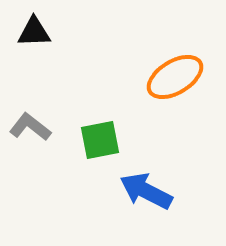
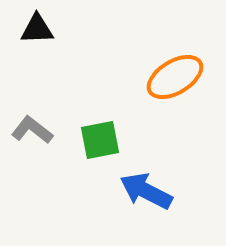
black triangle: moved 3 px right, 3 px up
gray L-shape: moved 2 px right, 3 px down
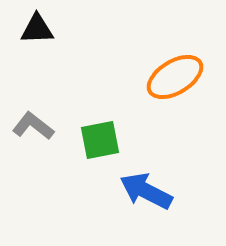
gray L-shape: moved 1 px right, 4 px up
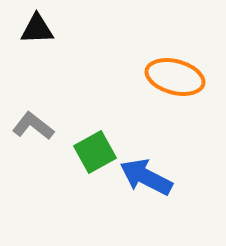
orange ellipse: rotated 46 degrees clockwise
green square: moved 5 px left, 12 px down; rotated 18 degrees counterclockwise
blue arrow: moved 14 px up
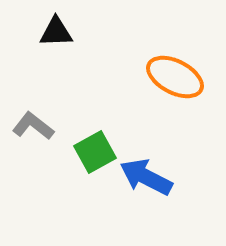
black triangle: moved 19 px right, 3 px down
orange ellipse: rotated 12 degrees clockwise
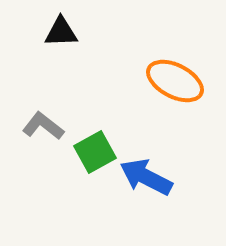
black triangle: moved 5 px right
orange ellipse: moved 4 px down
gray L-shape: moved 10 px right
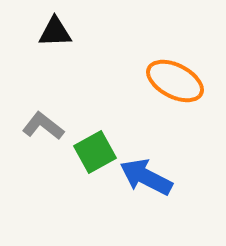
black triangle: moved 6 px left
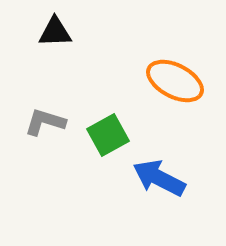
gray L-shape: moved 2 px right, 4 px up; rotated 21 degrees counterclockwise
green square: moved 13 px right, 17 px up
blue arrow: moved 13 px right, 1 px down
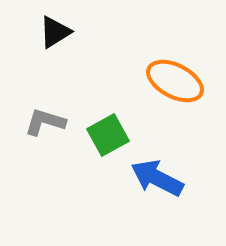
black triangle: rotated 30 degrees counterclockwise
blue arrow: moved 2 px left
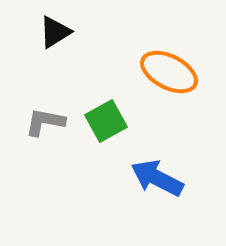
orange ellipse: moved 6 px left, 9 px up
gray L-shape: rotated 6 degrees counterclockwise
green square: moved 2 px left, 14 px up
